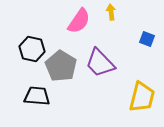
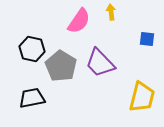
blue square: rotated 14 degrees counterclockwise
black trapezoid: moved 5 px left, 2 px down; rotated 16 degrees counterclockwise
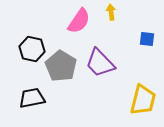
yellow trapezoid: moved 1 px right, 3 px down
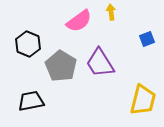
pink semicircle: rotated 20 degrees clockwise
blue square: rotated 28 degrees counterclockwise
black hexagon: moved 4 px left, 5 px up; rotated 10 degrees clockwise
purple trapezoid: rotated 12 degrees clockwise
black trapezoid: moved 1 px left, 3 px down
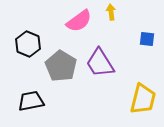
blue square: rotated 28 degrees clockwise
yellow trapezoid: moved 1 px up
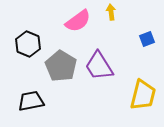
pink semicircle: moved 1 px left
blue square: rotated 28 degrees counterclockwise
purple trapezoid: moved 1 px left, 3 px down
yellow trapezoid: moved 4 px up
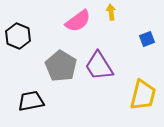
black hexagon: moved 10 px left, 8 px up
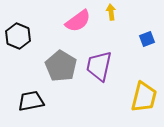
purple trapezoid: rotated 44 degrees clockwise
yellow trapezoid: moved 1 px right, 2 px down
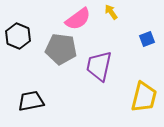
yellow arrow: rotated 28 degrees counterclockwise
pink semicircle: moved 2 px up
gray pentagon: moved 17 px up; rotated 24 degrees counterclockwise
